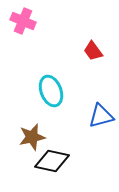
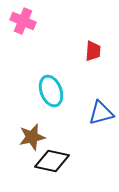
red trapezoid: rotated 140 degrees counterclockwise
blue triangle: moved 3 px up
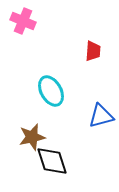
cyan ellipse: rotated 8 degrees counterclockwise
blue triangle: moved 3 px down
black diamond: rotated 60 degrees clockwise
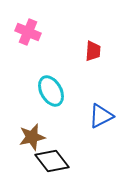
pink cross: moved 5 px right, 11 px down
blue triangle: rotated 12 degrees counterclockwise
black diamond: rotated 20 degrees counterclockwise
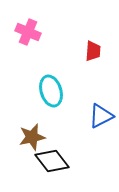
cyan ellipse: rotated 12 degrees clockwise
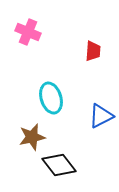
cyan ellipse: moved 7 px down
black diamond: moved 7 px right, 4 px down
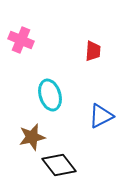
pink cross: moved 7 px left, 8 px down
cyan ellipse: moved 1 px left, 3 px up
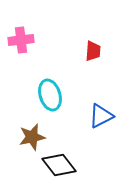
pink cross: rotated 30 degrees counterclockwise
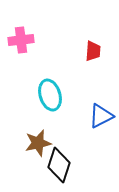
brown star: moved 6 px right, 6 px down
black diamond: rotated 56 degrees clockwise
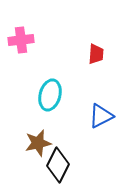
red trapezoid: moved 3 px right, 3 px down
cyan ellipse: rotated 32 degrees clockwise
black diamond: moved 1 px left; rotated 8 degrees clockwise
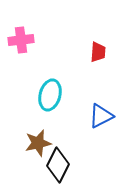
red trapezoid: moved 2 px right, 2 px up
